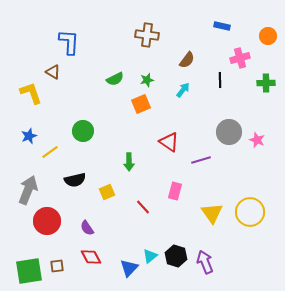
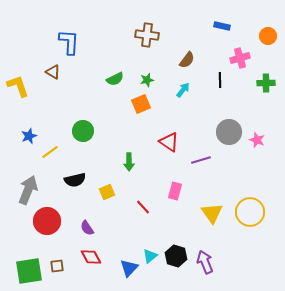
yellow L-shape: moved 13 px left, 7 px up
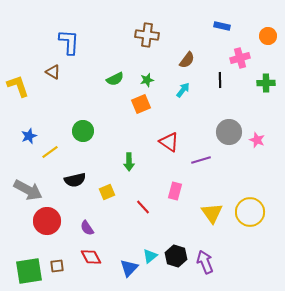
gray arrow: rotated 96 degrees clockwise
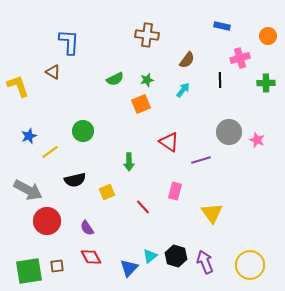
yellow circle: moved 53 px down
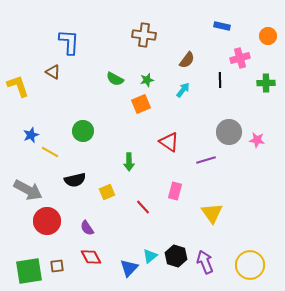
brown cross: moved 3 px left
green semicircle: rotated 54 degrees clockwise
blue star: moved 2 px right, 1 px up
pink star: rotated 14 degrees counterclockwise
yellow line: rotated 66 degrees clockwise
purple line: moved 5 px right
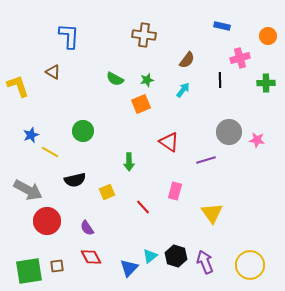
blue L-shape: moved 6 px up
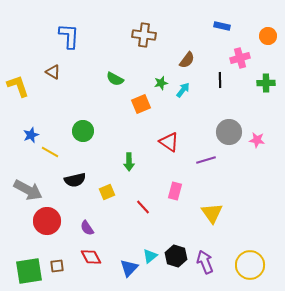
green star: moved 14 px right, 3 px down
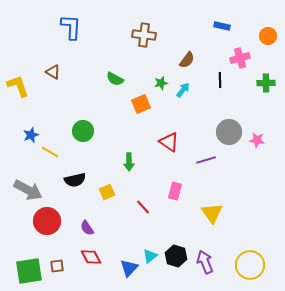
blue L-shape: moved 2 px right, 9 px up
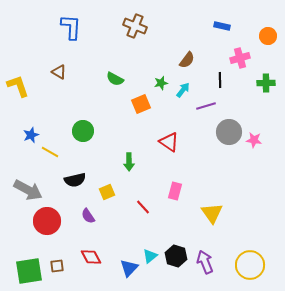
brown cross: moved 9 px left, 9 px up; rotated 15 degrees clockwise
brown triangle: moved 6 px right
pink star: moved 3 px left
purple line: moved 54 px up
purple semicircle: moved 1 px right, 12 px up
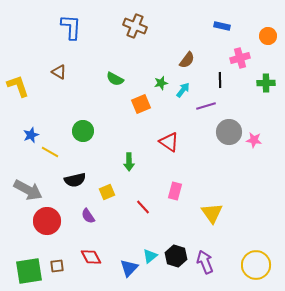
yellow circle: moved 6 px right
